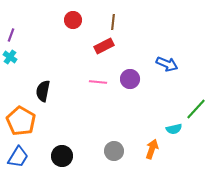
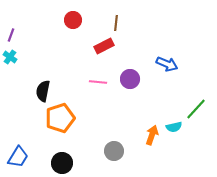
brown line: moved 3 px right, 1 px down
orange pentagon: moved 39 px right, 3 px up; rotated 24 degrees clockwise
cyan semicircle: moved 2 px up
orange arrow: moved 14 px up
black circle: moved 7 px down
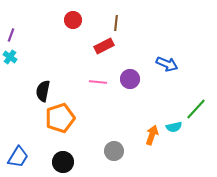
black circle: moved 1 px right, 1 px up
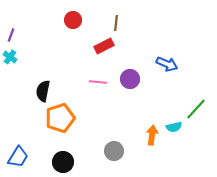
orange arrow: rotated 12 degrees counterclockwise
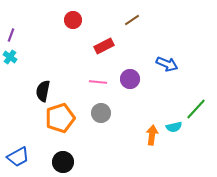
brown line: moved 16 px right, 3 px up; rotated 49 degrees clockwise
gray circle: moved 13 px left, 38 px up
blue trapezoid: rotated 30 degrees clockwise
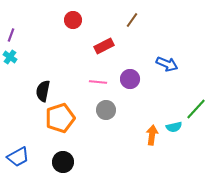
brown line: rotated 21 degrees counterclockwise
gray circle: moved 5 px right, 3 px up
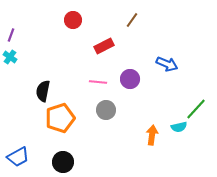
cyan semicircle: moved 5 px right
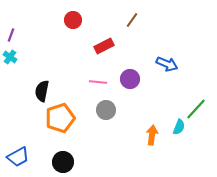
black semicircle: moved 1 px left
cyan semicircle: rotated 56 degrees counterclockwise
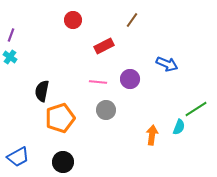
green line: rotated 15 degrees clockwise
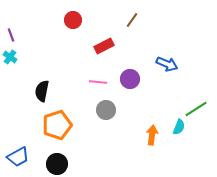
purple line: rotated 40 degrees counterclockwise
orange pentagon: moved 3 px left, 7 px down
black circle: moved 6 px left, 2 px down
